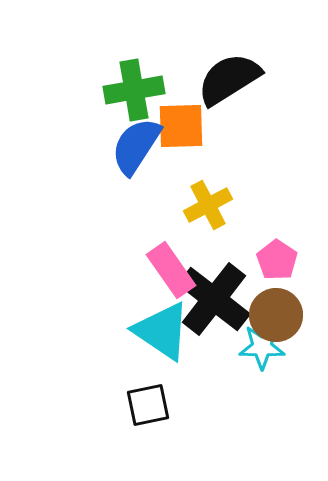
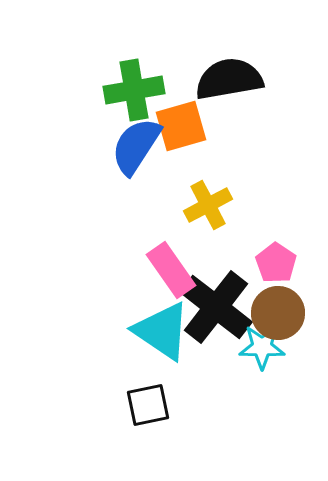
black semicircle: rotated 22 degrees clockwise
orange square: rotated 14 degrees counterclockwise
pink pentagon: moved 1 px left, 3 px down
black cross: moved 2 px right, 8 px down
brown circle: moved 2 px right, 2 px up
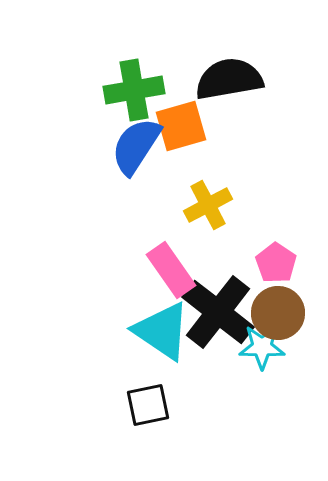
black cross: moved 2 px right, 5 px down
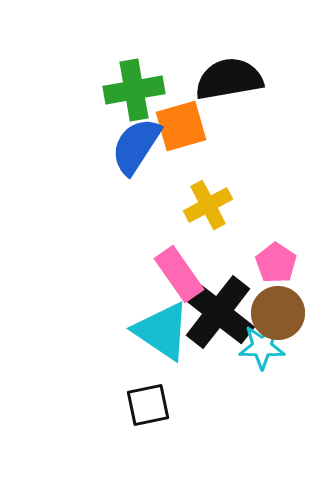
pink rectangle: moved 8 px right, 4 px down
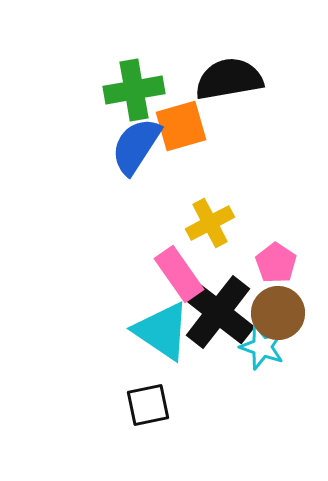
yellow cross: moved 2 px right, 18 px down
cyan star: rotated 18 degrees clockwise
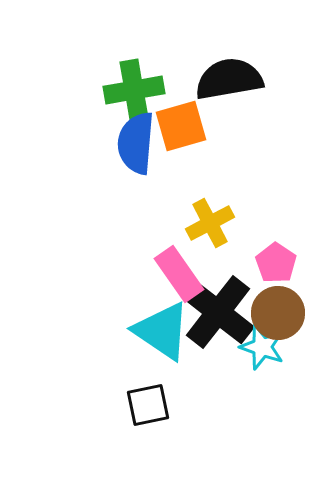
blue semicircle: moved 3 px up; rotated 28 degrees counterclockwise
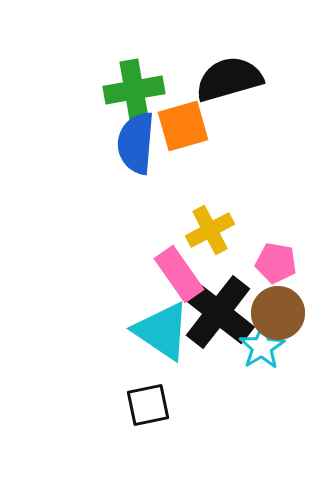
black semicircle: rotated 6 degrees counterclockwise
orange square: moved 2 px right
yellow cross: moved 7 px down
pink pentagon: rotated 24 degrees counterclockwise
cyan star: rotated 21 degrees clockwise
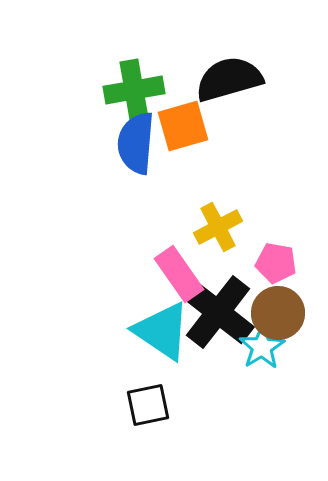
yellow cross: moved 8 px right, 3 px up
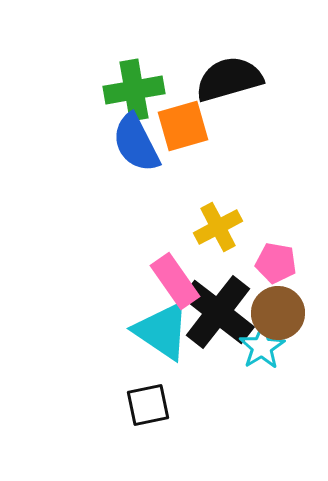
blue semicircle: rotated 32 degrees counterclockwise
pink rectangle: moved 4 px left, 7 px down
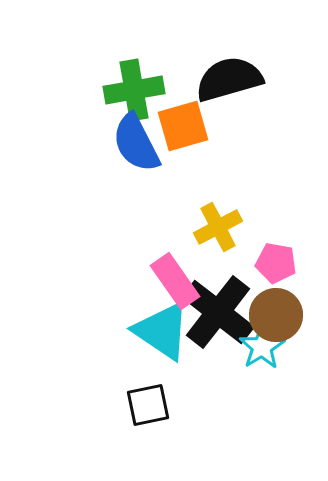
brown circle: moved 2 px left, 2 px down
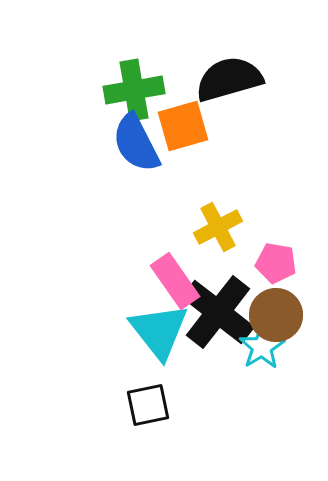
cyan triangle: moved 3 px left; rotated 18 degrees clockwise
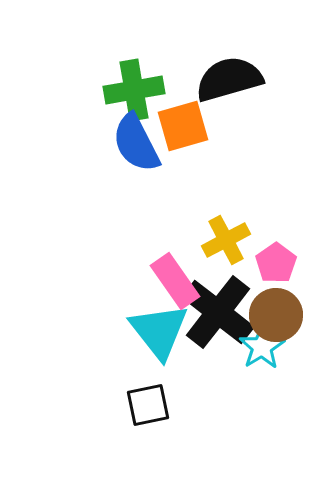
yellow cross: moved 8 px right, 13 px down
pink pentagon: rotated 27 degrees clockwise
